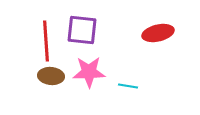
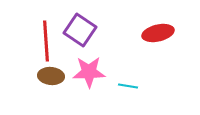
purple square: moved 2 px left; rotated 28 degrees clockwise
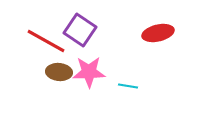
red line: rotated 57 degrees counterclockwise
brown ellipse: moved 8 px right, 4 px up
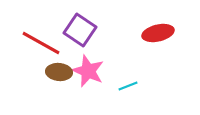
red line: moved 5 px left, 2 px down
pink star: moved 1 px left, 1 px up; rotated 24 degrees clockwise
cyan line: rotated 30 degrees counterclockwise
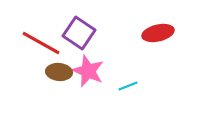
purple square: moved 1 px left, 3 px down
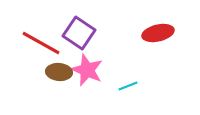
pink star: moved 1 px left, 1 px up
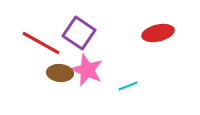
brown ellipse: moved 1 px right, 1 px down
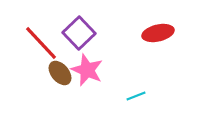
purple square: rotated 12 degrees clockwise
red line: rotated 18 degrees clockwise
brown ellipse: rotated 45 degrees clockwise
cyan line: moved 8 px right, 10 px down
